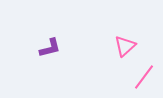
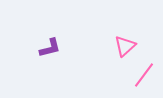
pink line: moved 2 px up
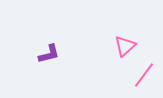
purple L-shape: moved 1 px left, 6 px down
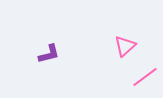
pink line: moved 1 px right, 2 px down; rotated 16 degrees clockwise
